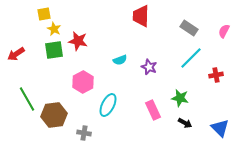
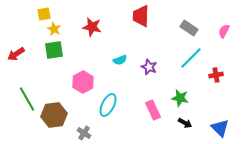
red star: moved 14 px right, 14 px up
gray cross: rotated 24 degrees clockwise
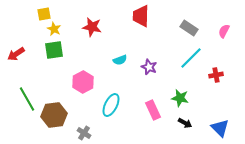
cyan ellipse: moved 3 px right
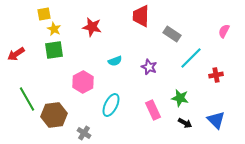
gray rectangle: moved 17 px left, 6 px down
cyan semicircle: moved 5 px left, 1 px down
blue triangle: moved 4 px left, 8 px up
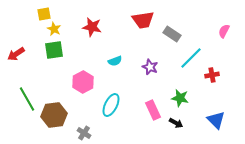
red trapezoid: moved 2 px right, 4 px down; rotated 100 degrees counterclockwise
purple star: moved 1 px right
red cross: moved 4 px left
black arrow: moved 9 px left
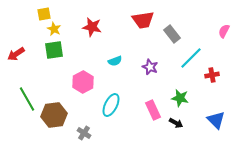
gray rectangle: rotated 18 degrees clockwise
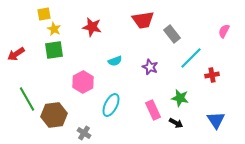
blue triangle: rotated 12 degrees clockwise
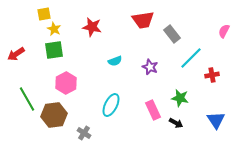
pink hexagon: moved 17 px left, 1 px down
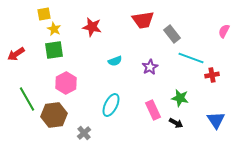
cyan line: rotated 65 degrees clockwise
purple star: rotated 21 degrees clockwise
gray cross: rotated 16 degrees clockwise
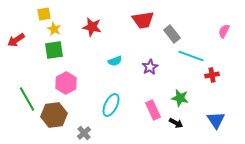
red arrow: moved 14 px up
cyan line: moved 2 px up
